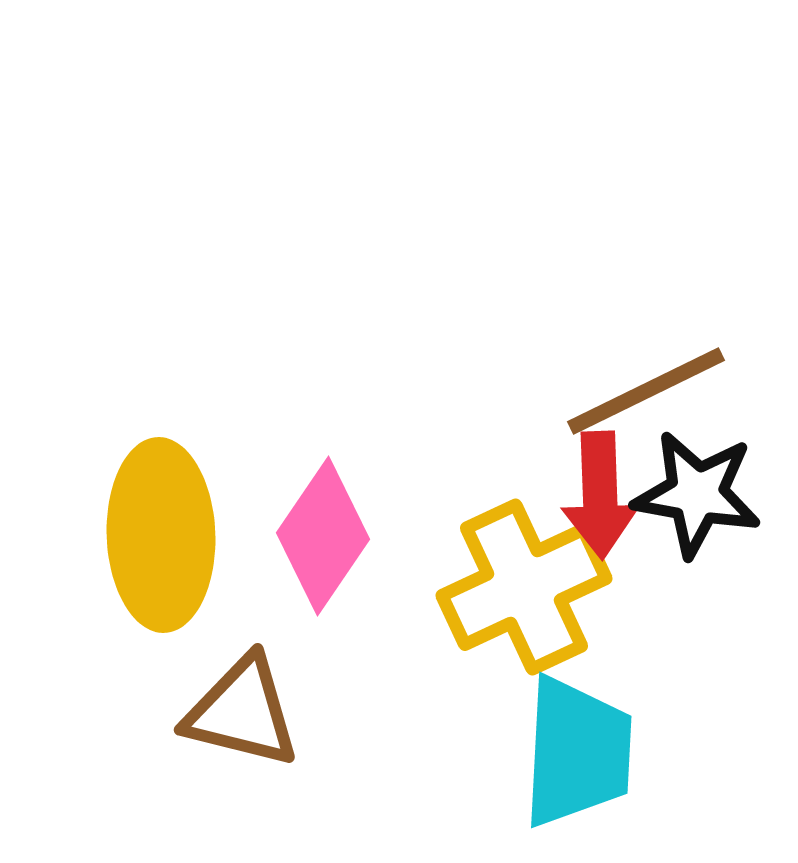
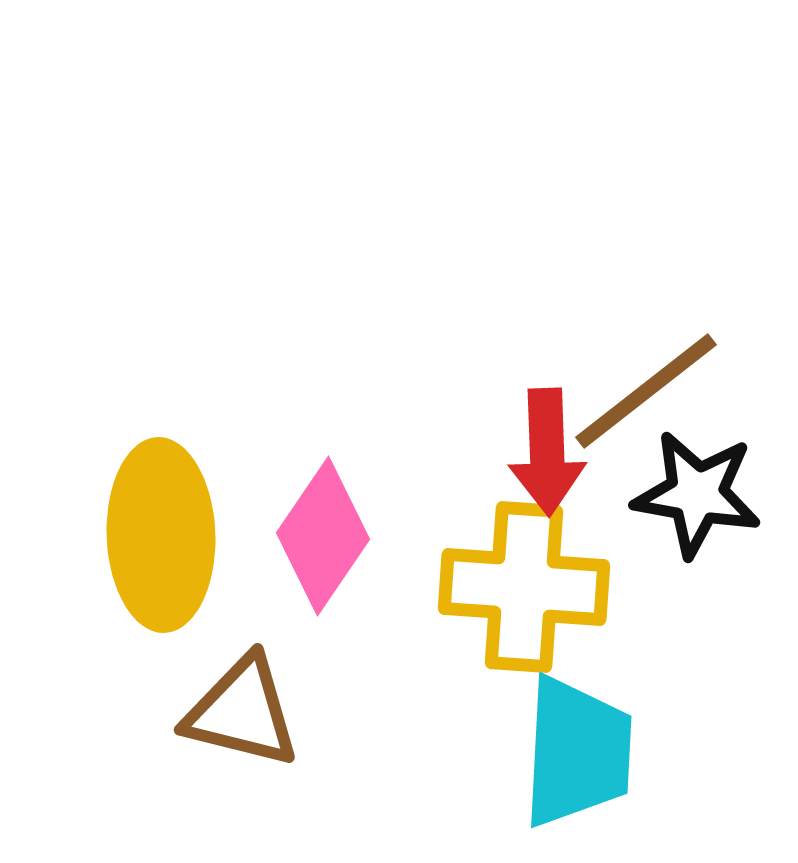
brown line: rotated 12 degrees counterclockwise
red arrow: moved 53 px left, 43 px up
yellow cross: rotated 29 degrees clockwise
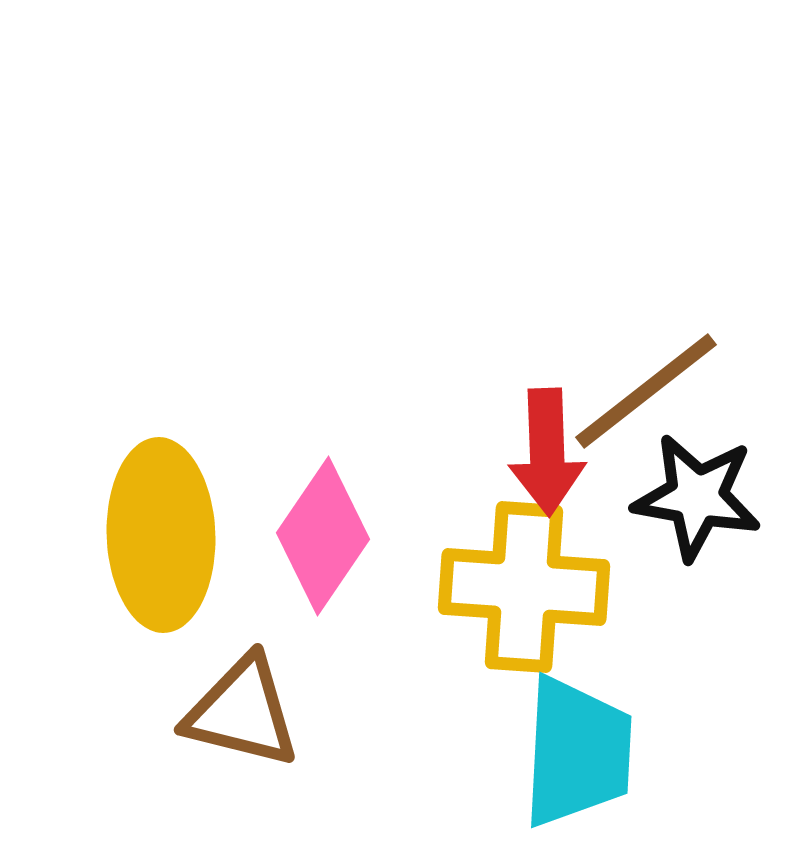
black star: moved 3 px down
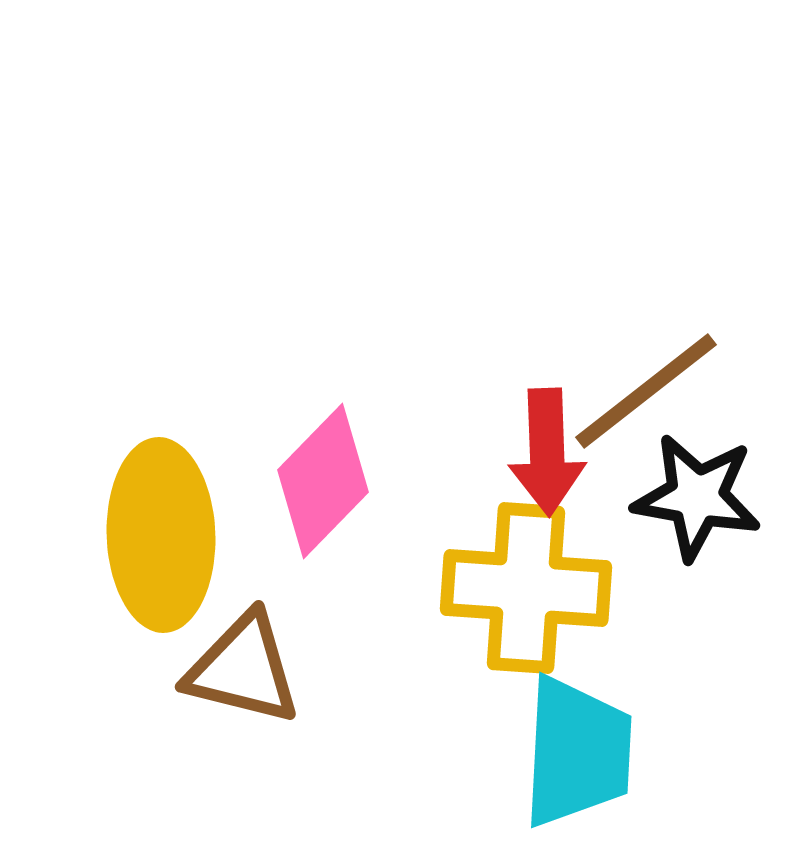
pink diamond: moved 55 px up; rotated 10 degrees clockwise
yellow cross: moved 2 px right, 1 px down
brown triangle: moved 1 px right, 43 px up
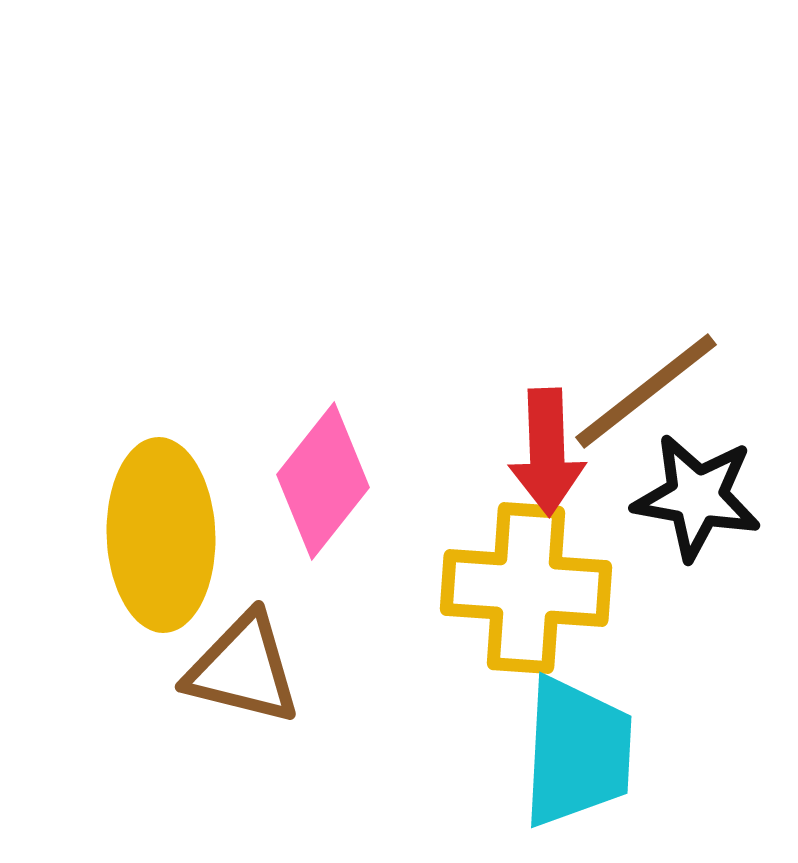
pink diamond: rotated 6 degrees counterclockwise
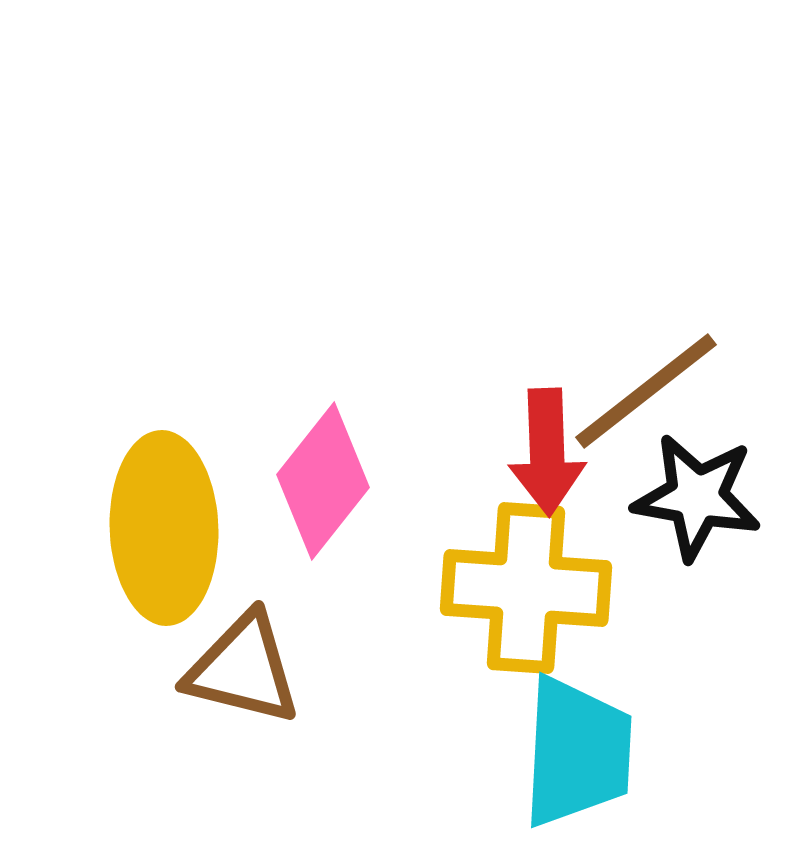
yellow ellipse: moved 3 px right, 7 px up
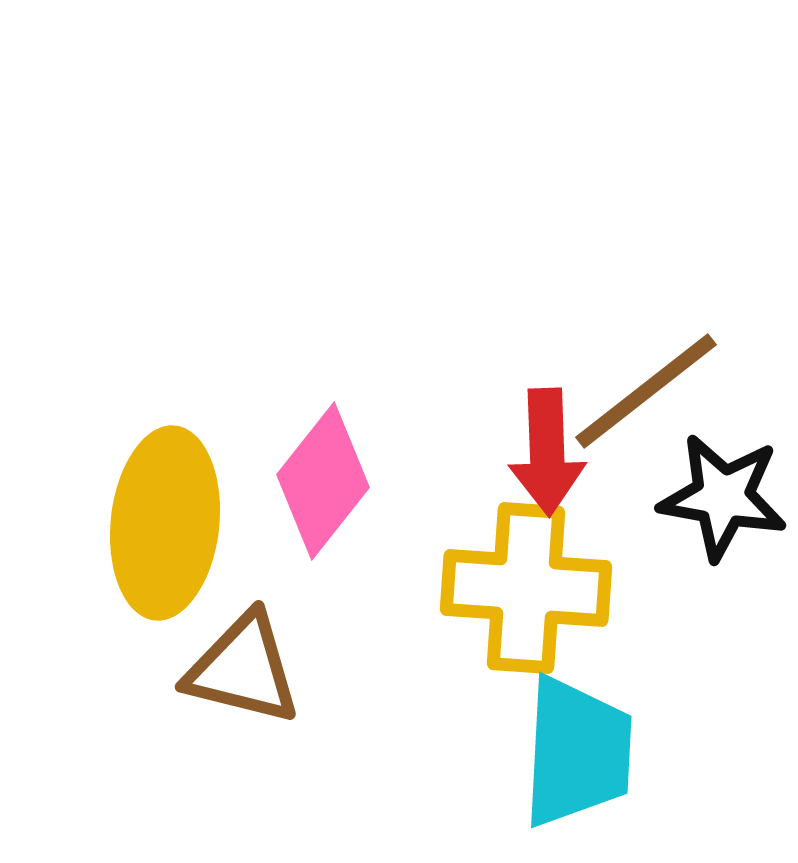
black star: moved 26 px right
yellow ellipse: moved 1 px right, 5 px up; rotated 8 degrees clockwise
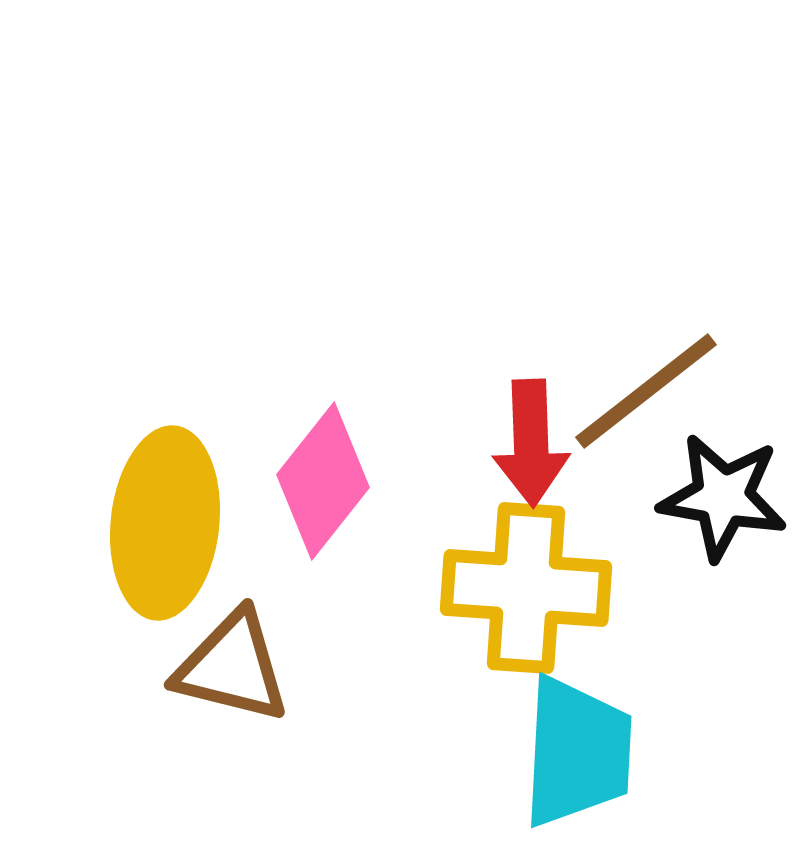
red arrow: moved 16 px left, 9 px up
brown triangle: moved 11 px left, 2 px up
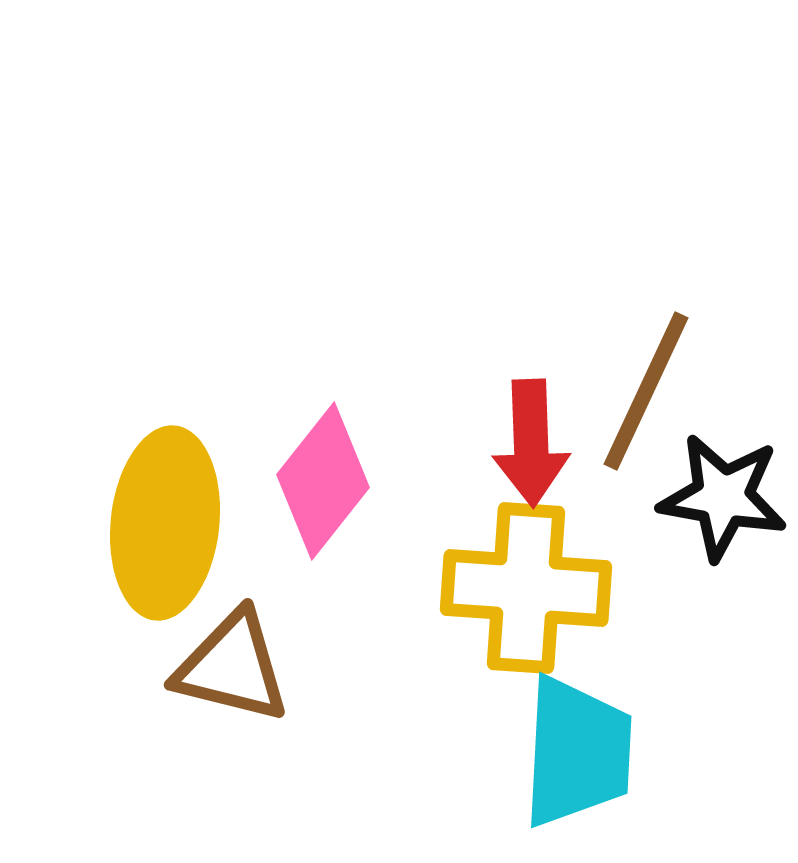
brown line: rotated 27 degrees counterclockwise
